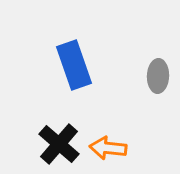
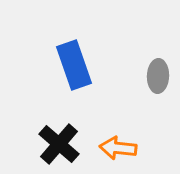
orange arrow: moved 10 px right
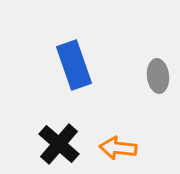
gray ellipse: rotated 8 degrees counterclockwise
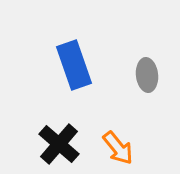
gray ellipse: moved 11 px left, 1 px up
orange arrow: rotated 135 degrees counterclockwise
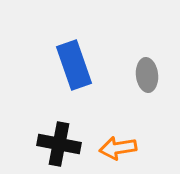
black cross: rotated 30 degrees counterclockwise
orange arrow: rotated 120 degrees clockwise
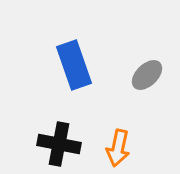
gray ellipse: rotated 52 degrees clockwise
orange arrow: rotated 69 degrees counterclockwise
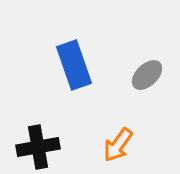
black cross: moved 21 px left, 3 px down; rotated 21 degrees counterclockwise
orange arrow: moved 3 px up; rotated 24 degrees clockwise
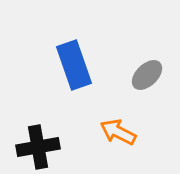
orange arrow: moved 13 px up; rotated 81 degrees clockwise
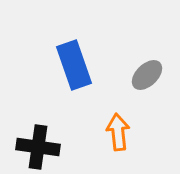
orange arrow: rotated 57 degrees clockwise
black cross: rotated 18 degrees clockwise
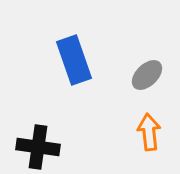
blue rectangle: moved 5 px up
orange arrow: moved 31 px right
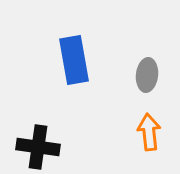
blue rectangle: rotated 9 degrees clockwise
gray ellipse: rotated 40 degrees counterclockwise
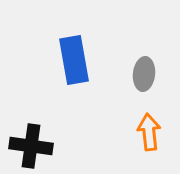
gray ellipse: moved 3 px left, 1 px up
black cross: moved 7 px left, 1 px up
